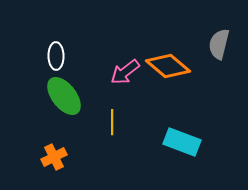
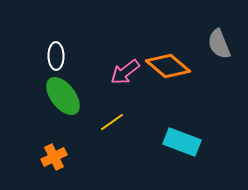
gray semicircle: rotated 36 degrees counterclockwise
green ellipse: moved 1 px left
yellow line: rotated 55 degrees clockwise
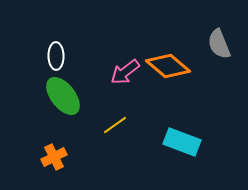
yellow line: moved 3 px right, 3 px down
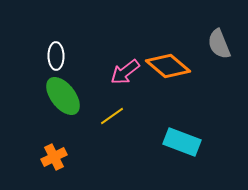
yellow line: moved 3 px left, 9 px up
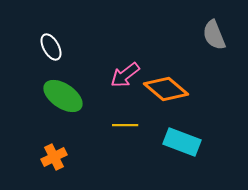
gray semicircle: moved 5 px left, 9 px up
white ellipse: moved 5 px left, 9 px up; rotated 28 degrees counterclockwise
orange diamond: moved 2 px left, 23 px down
pink arrow: moved 3 px down
green ellipse: rotated 18 degrees counterclockwise
yellow line: moved 13 px right, 9 px down; rotated 35 degrees clockwise
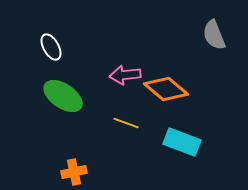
pink arrow: rotated 32 degrees clockwise
yellow line: moved 1 px right, 2 px up; rotated 20 degrees clockwise
orange cross: moved 20 px right, 15 px down; rotated 15 degrees clockwise
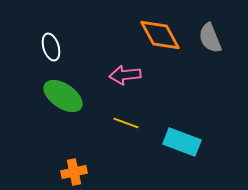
gray semicircle: moved 4 px left, 3 px down
white ellipse: rotated 12 degrees clockwise
orange diamond: moved 6 px left, 54 px up; rotated 21 degrees clockwise
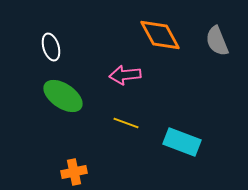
gray semicircle: moved 7 px right, 3 px down
